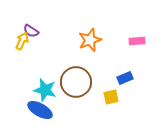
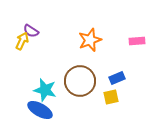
blue rectangle: moved 8 px left
brown circle: moved 4 px right, 1 px up
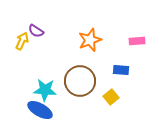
purple semicircle: moved 5 px right
blue rectangle: moved 4 px right, 8 px up; rotated 28 degrees clockwise
cyan star: rotated 10 degrees counterclockwise
yellow square: rotated 28 degrees counterclockwise
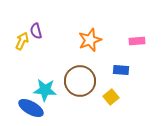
purple semicircle: rotated 42 degrees clockwise
blue ellipse: moved 9 px left, 2 px up
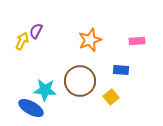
purple semicircle: rotated 42 degrees clockwise
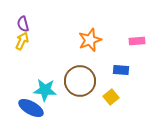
purple semicircle: moved 13 px left, 7 px up; rotated 42 degrees counterclockwise
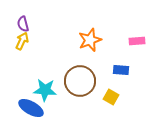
yellow square: rotated 21 degrees counterclockwise
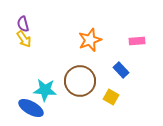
yellow arrow: moved 2 px right, 2 px up; rotated 120 degrees clockwise
blue rectangle: rotated 42 degrees clockwise
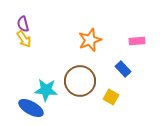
blue rectangle: moved 2 px right, 1 px up
cyan star: moved 1 px right
